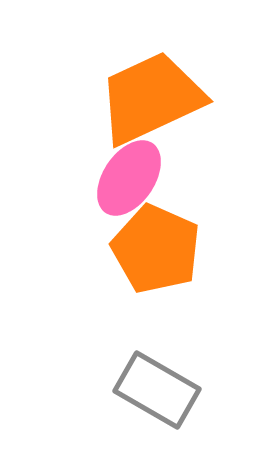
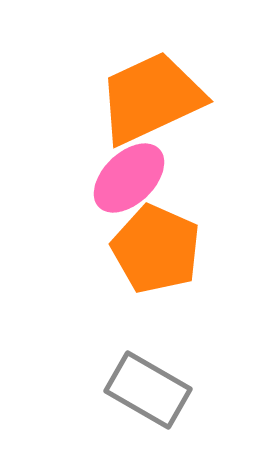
pink ellipse: rotated 12 degrees clockwise
gray rectangle: moved 9 px left
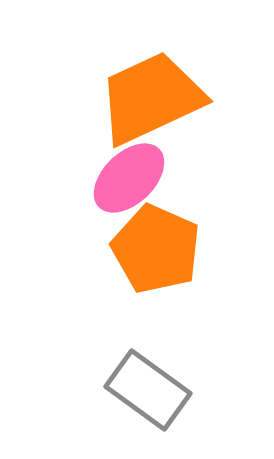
gray rectangle: rotated 6 degrees clockwise
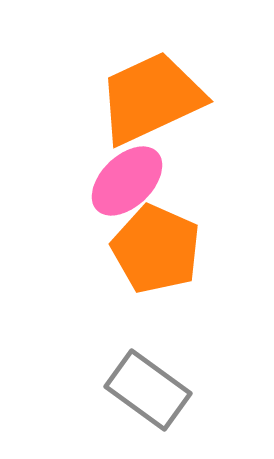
pink ellipse: moved 2 px left, 3 px down
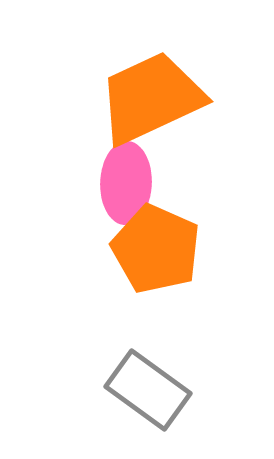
pink ellipse: moved 1 px left, 2 px down; rotated 44 degrees counterclockwise
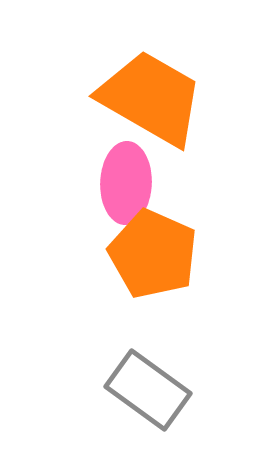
orange trapezoid: rotated 55 degrees clockwise
orange pentagon: moved 3 px left, 5 px down
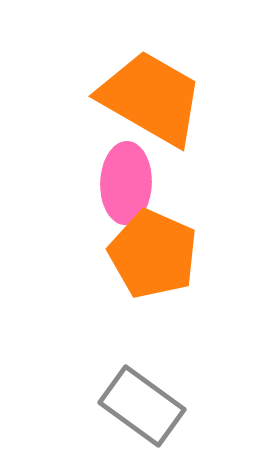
gray rectangle: moved 6 px left, 16 px down
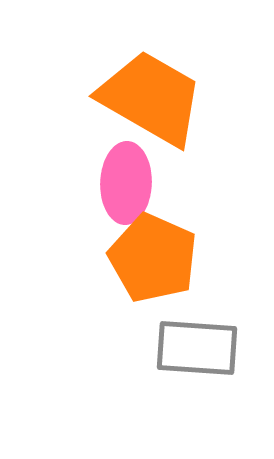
orange pentagon: moved 4 px down
gray rectangle: moved 55 px right, 58 px up; rotated 32 degrees counterclockwise
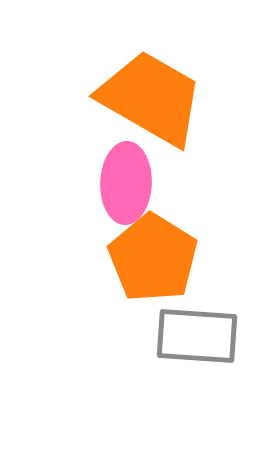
orange pentagon: rotated 8 degrees clockwise
gray rectangle: moved 12 px up
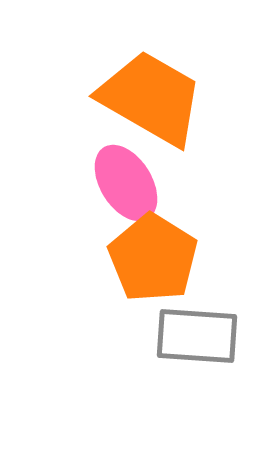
pink ellipse: rotated 34 degrees counterclockwise
